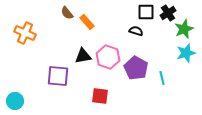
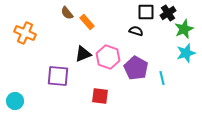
black triangle: moved 2 px up; rotated 12 degrees counterclockwise
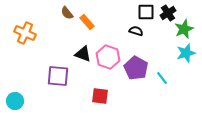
black triangle: rotated 42 degrees clockwise
cyan line: rotated 24 degrees counterclockwise
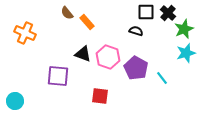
black cross: rotated 14 degrees counterclockwise
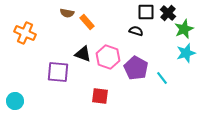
brown semicircle: rotated 40 degrees counterclockwise
purple square: moved 4 px up
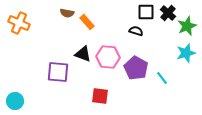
green star: moved 3 px right, 3 px up
orange cross: moved 6 px left, 10 px up
pink hexagon: rotated 15 degrees counterclockwise
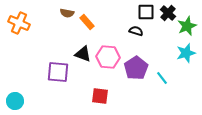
purple pentagon: rotated 10 degrees clockwise
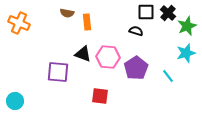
orange rectangle: rotated 35 degrees clockwise
cyan line: moved 6 px right, 2 px up
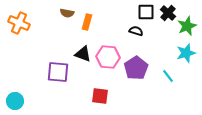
orange rectangle: rotated 21 degrees clockwise
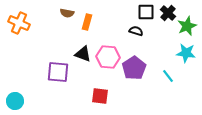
cyan star: rotated 24 degrees clockwise
purple pentagon: moved 2 px left
